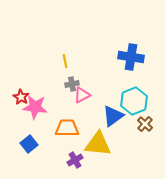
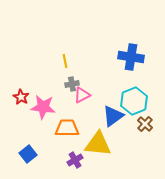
pink star: moved 8 px right
blue square: moved 1 px left, 10 px down
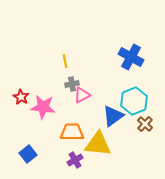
blue cross: rotated 20 degrees clockwise
orange trapezoid: moved 5 px right, 4 px down
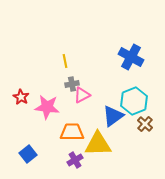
pink star: moved 4 px right
yellow triangle: rotated 8 degrees counterclockwise
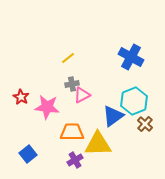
yellow line: moved 3 px right, 3 px up; rotated 64 degrees clockwise
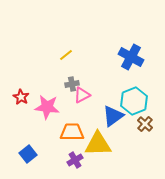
yellow line: moved 2 px left, 3 px up
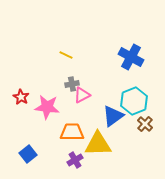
yellow line: rotated 64 degrees clockwise
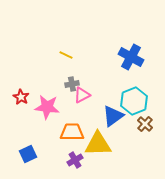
blue square: rotated 12 degrees clockwise
